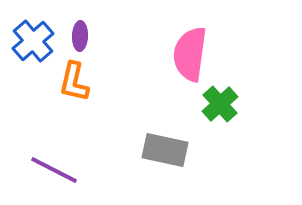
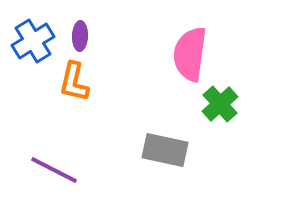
blue cross: rotated 9 degrees clockwise
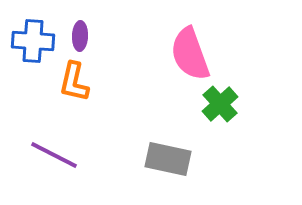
blue cross: rotated 36 degrees clockwise
pink semicircle: rotated 28 degrees counterclockwise
gray rectangle: moved 3 px right, 9 px down
purple line: moved 15 px up
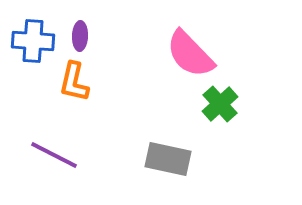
pink semicircle: rotated 24 degrees counterclockwise
